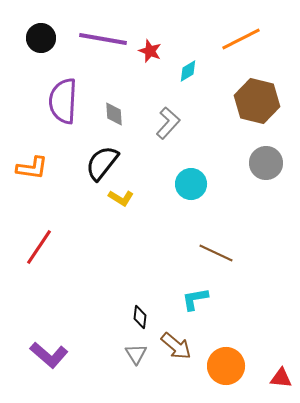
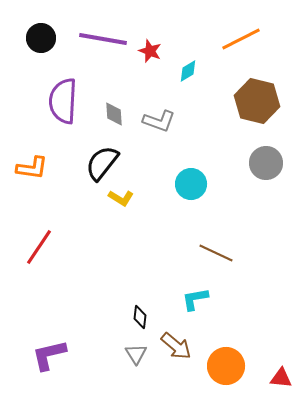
gray L-shape: moved 9 px left, 2 px up; rotated 68 degrees clockwise
purple L-shape: rotated 126 degrees clockwise
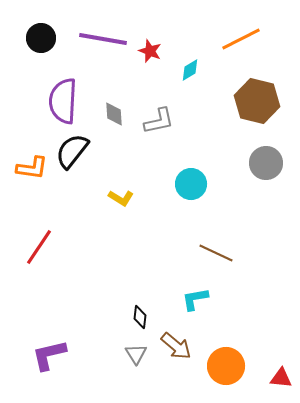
cyan diamond: moved 2 px right, 1 px up
gray L-shape: rotated 32 degrees counterclockwise
black semicircle: moved 30 px left, 12 px up
